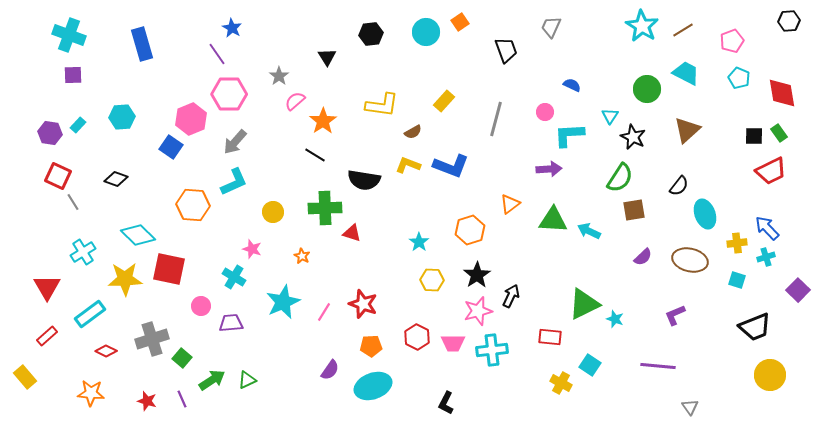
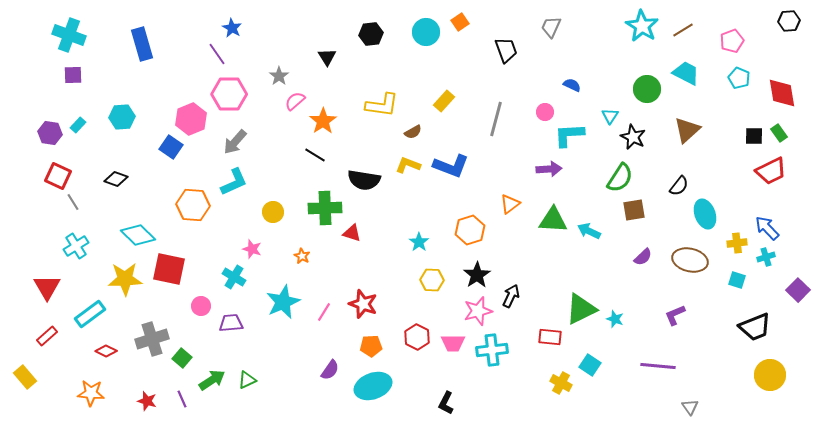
cyan cross at (83, 252): moved 7 px left, 6 px up
green triangle at (584, 304): moved 3 px left, 5 px down
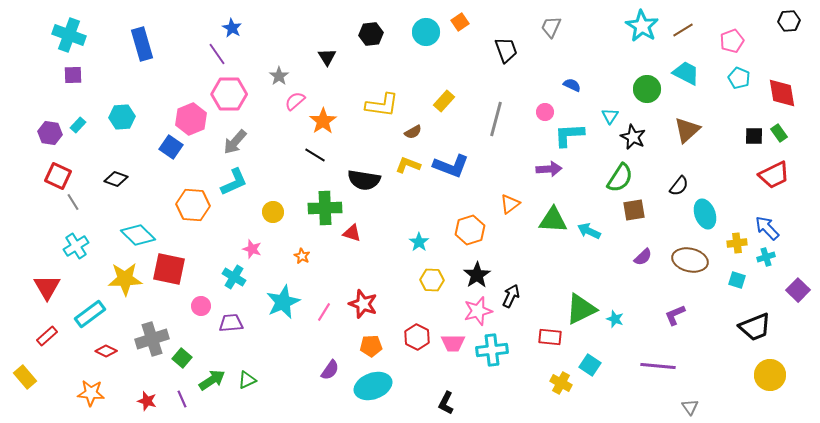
red trapezoid at (771, 171): moved 3 px right, 4 px down
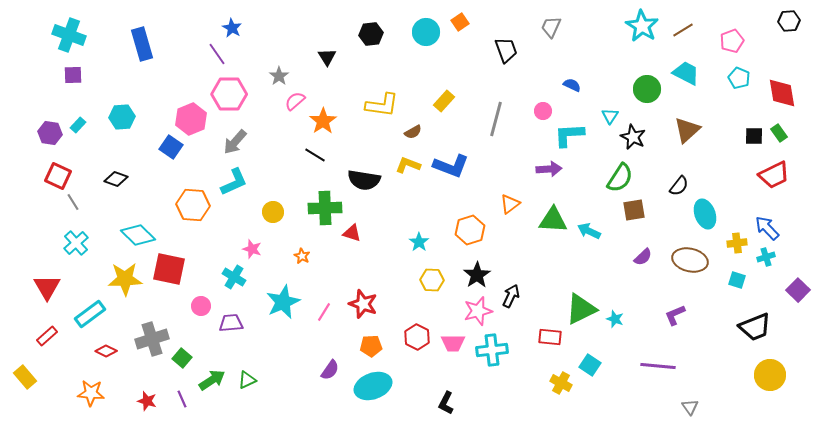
pink circle at (545, 112): moved 2 px left, 1 px up
cyan cross at (76, 246): moved 3 px up; rotated 10 degrees counterclockwise
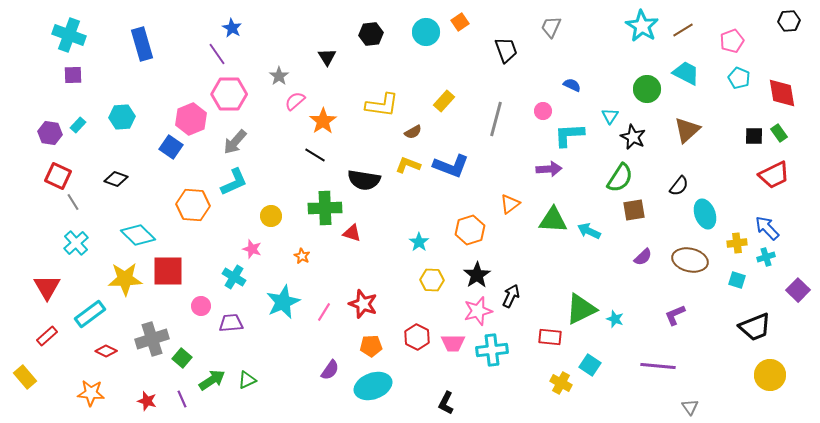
yellow circle at (273, 212): moved 2 px left, 4 px down
red square at (169, 269): moved 1 px left, 2 px down; rotated 12 degrees counterclockwise
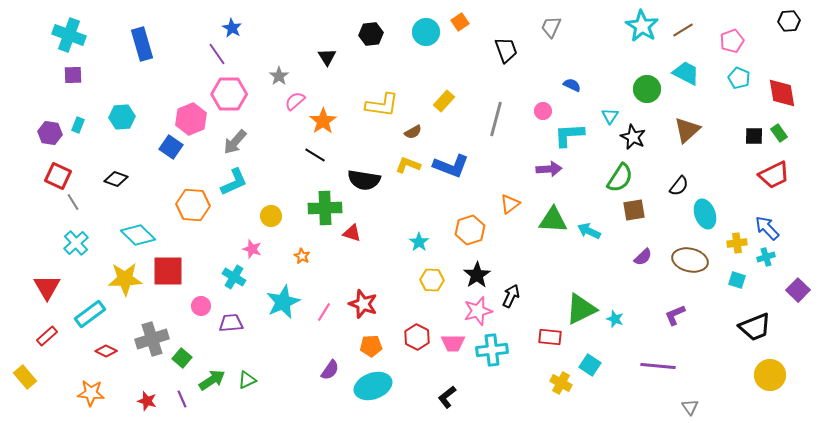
cyan rectangle at (78, 125): rotated 21 degrees counterclockwise
black L-shape at (446, 403): moved 1 px right, 6 px up; rotated 25 degrees clockwise
